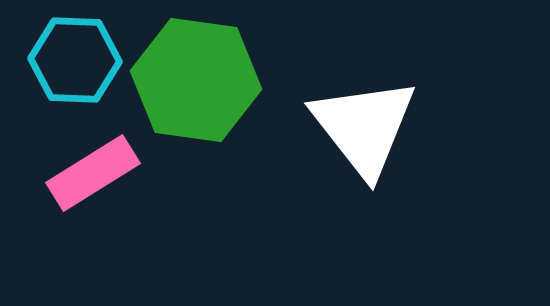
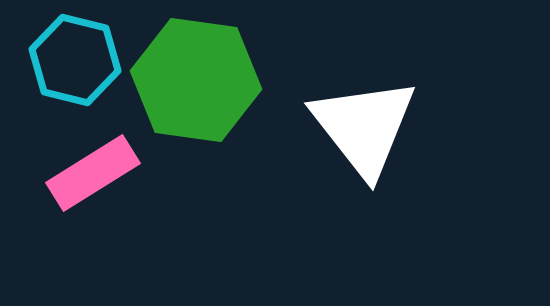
cyan hexagon: rotated 12 degrees clockwise
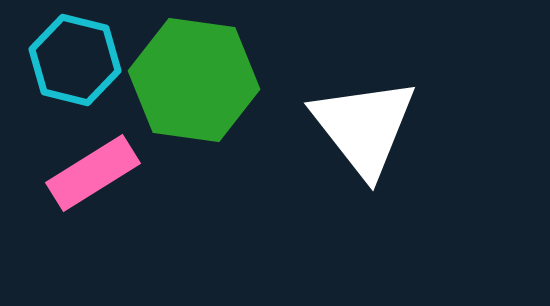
green hexagon: moved 2 px left
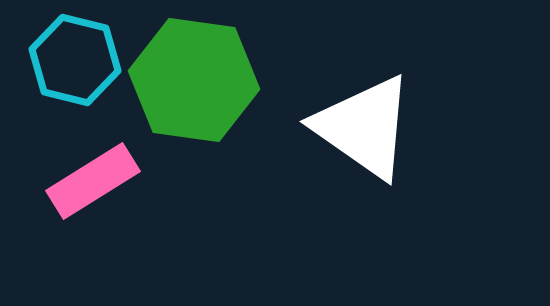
white triangle: rotated 17 degrees counterclockwise
pink rectangle: moved 8 px down
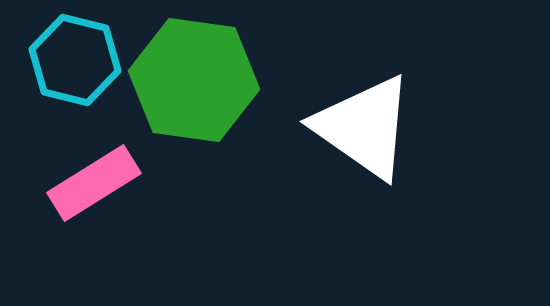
pink rectangle: moved 1 px right, 2 px down
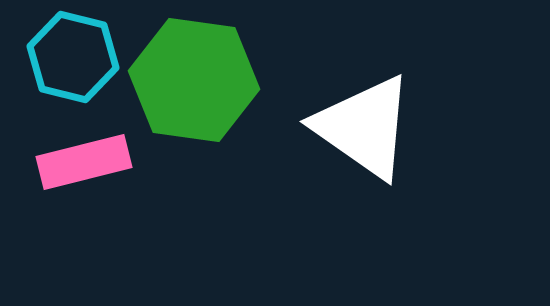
cyan hexagon: moved 2 px left, 3 px up
pink rectangle: moved 10 px left, 21 px up; rotated 18 degrees clockwise
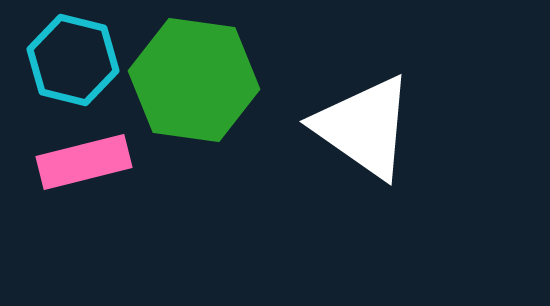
cyan hexagon: moved 3 px down
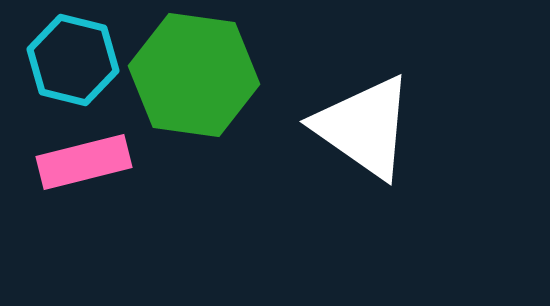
green hexagon: moved 5 px up
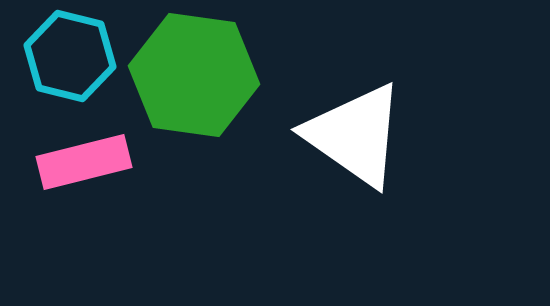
cyan hexagon: moved 3 px left, 4 px up
white triangle: moved 9 px left, 8 px down
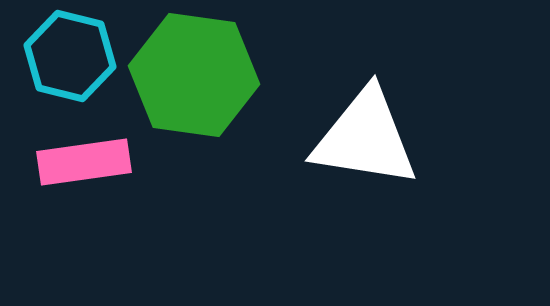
white triangle: moved 10 px right, 3 px down; rotated 26 degrees counterclockwise
pink rectangle: rotated 6 degrees clockwise
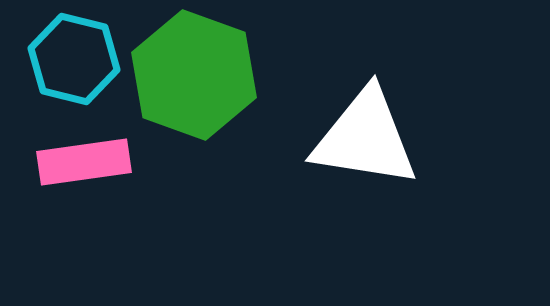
cyan hexagon: moved 4 px right, 3 px down
green hexagon: rotated 12 degrees clockwise
